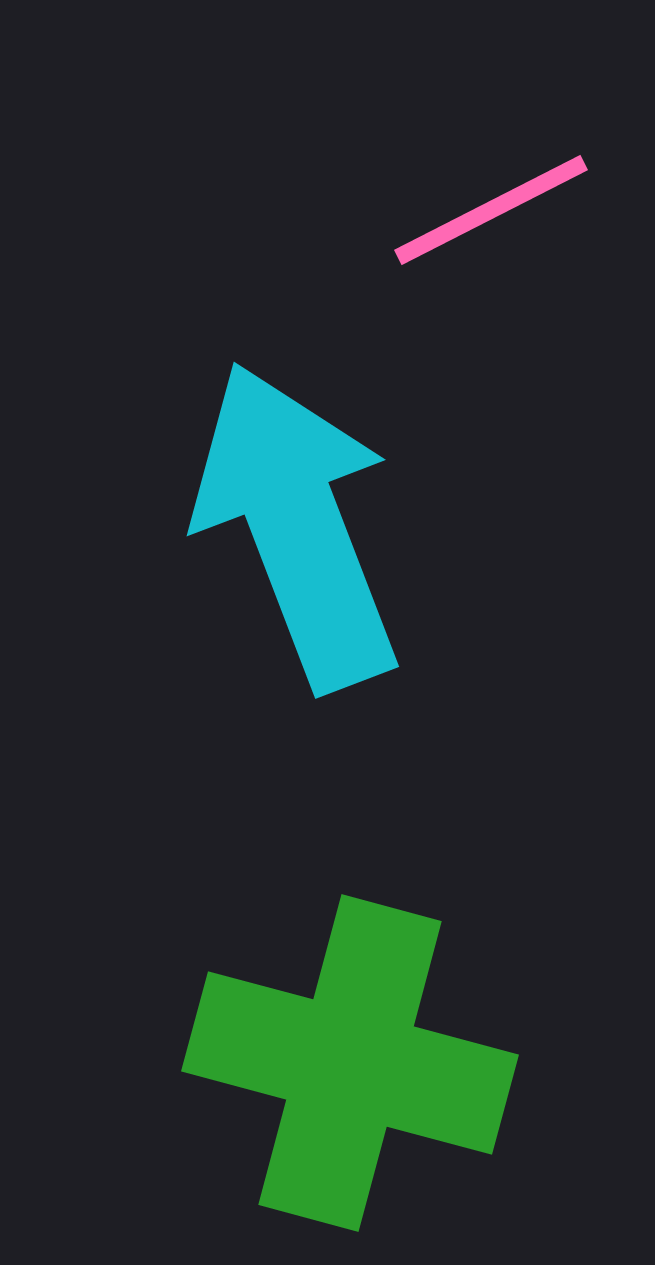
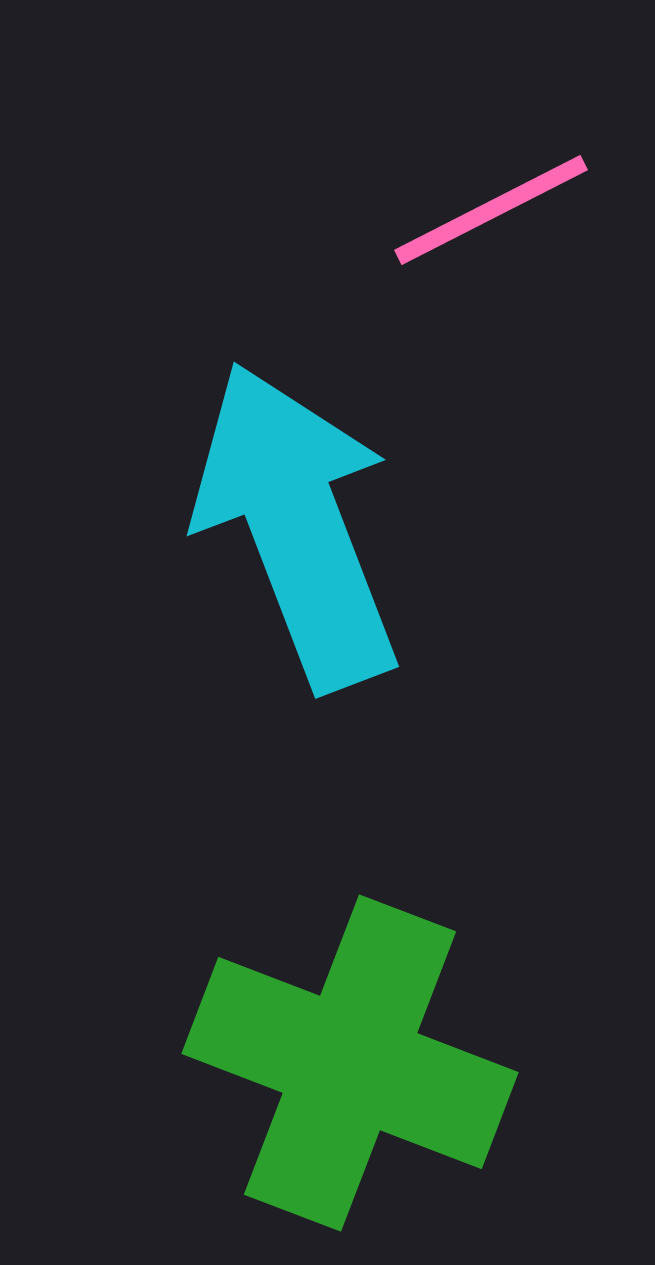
green cross: rotated 6 degrees clockwise
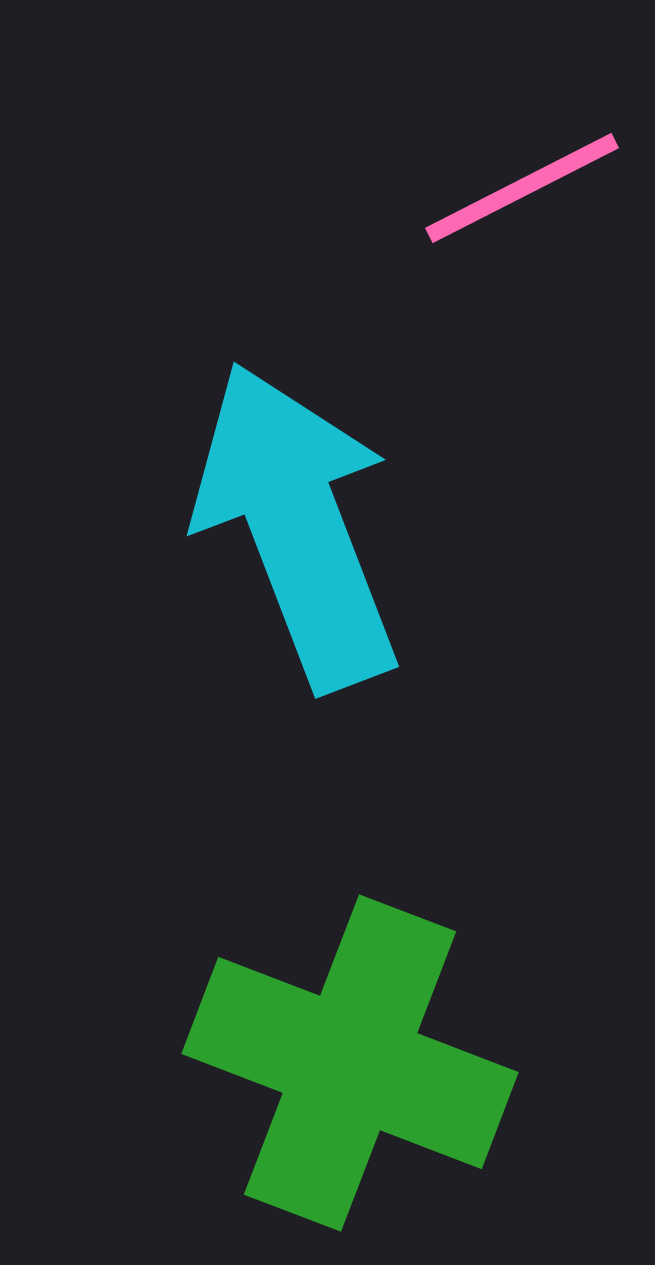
pink line: moved 31 px right, 22 px up
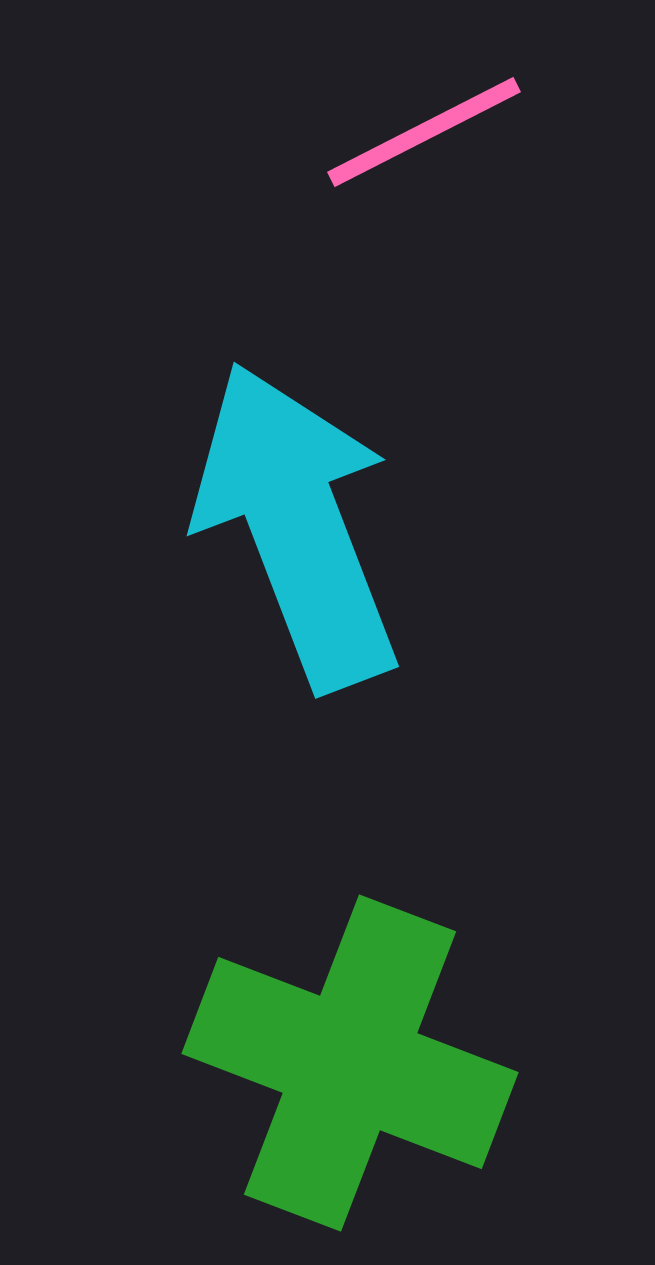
pink line: moved 98 px left, 56 px up
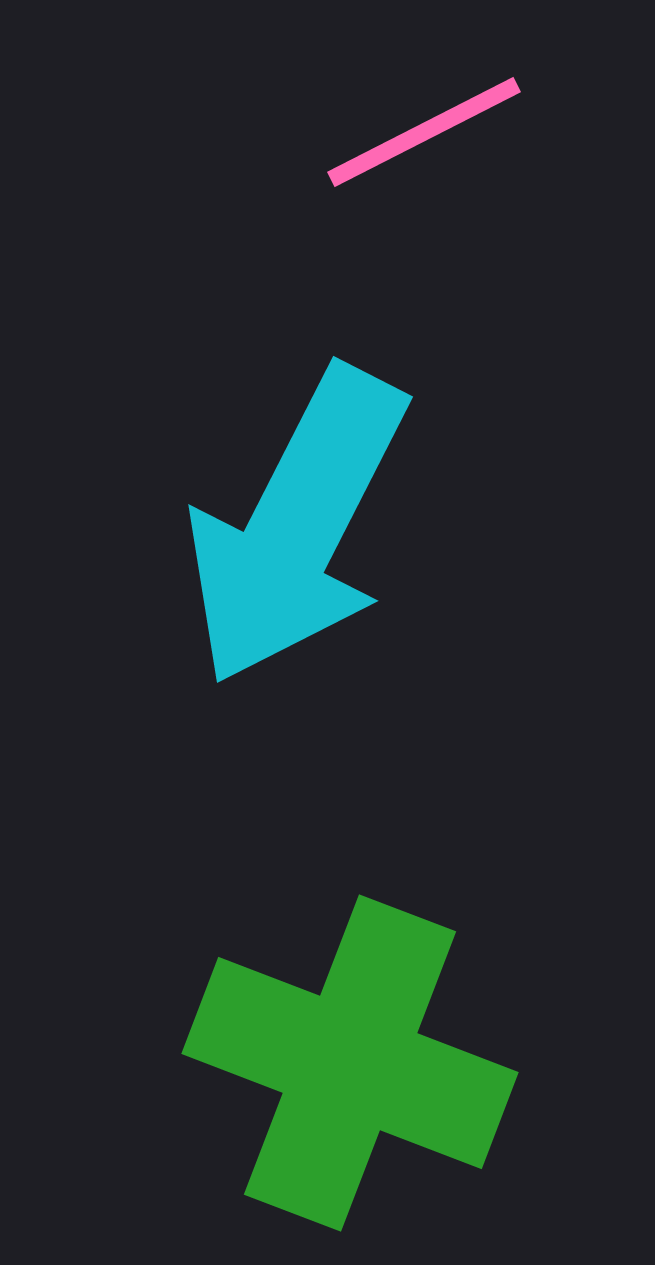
cyan arrow: rotated 132 degrees counterclockwise
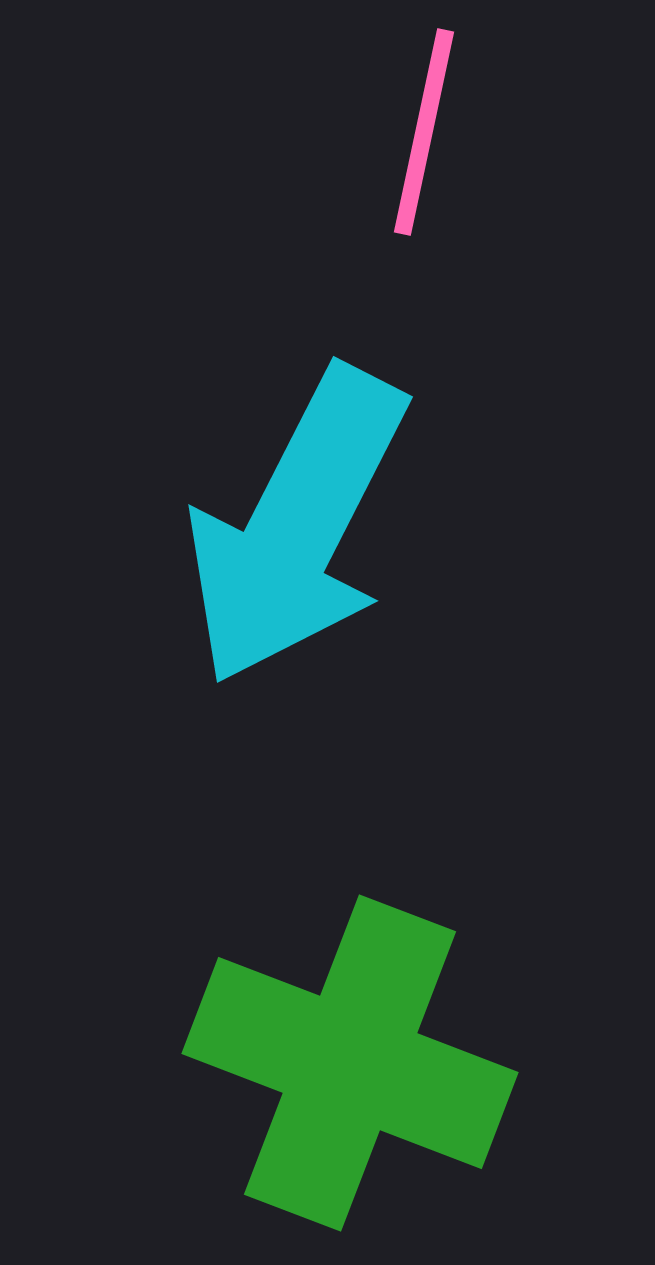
pink line: rotated 51 degrees counterclockwise
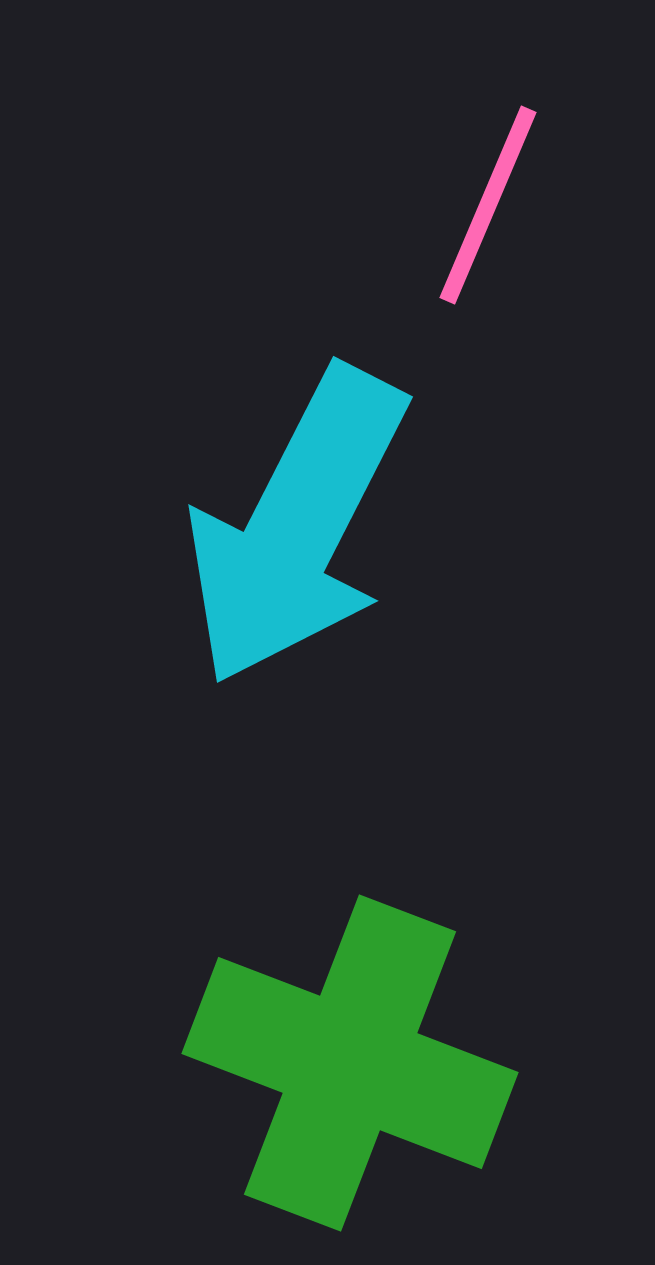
pink line: moved 64 px right, 73 px down; rotated 11 degrees clockwise
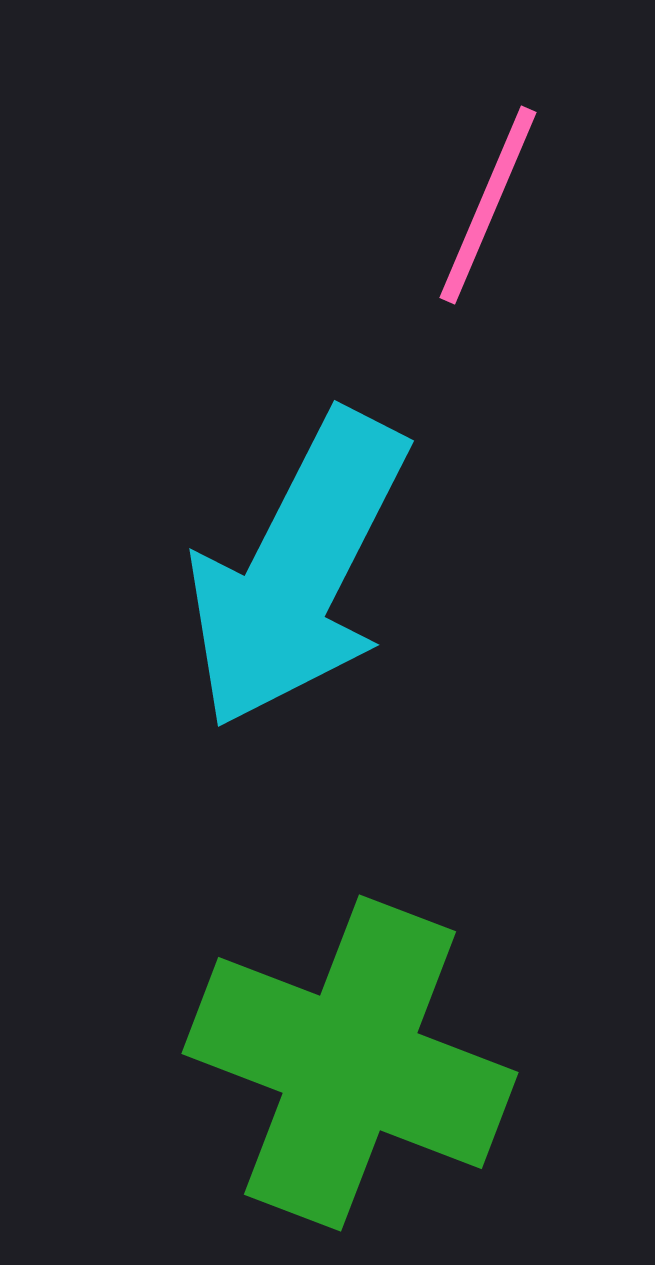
cyan arrow: moved 1 px right, 44 px down
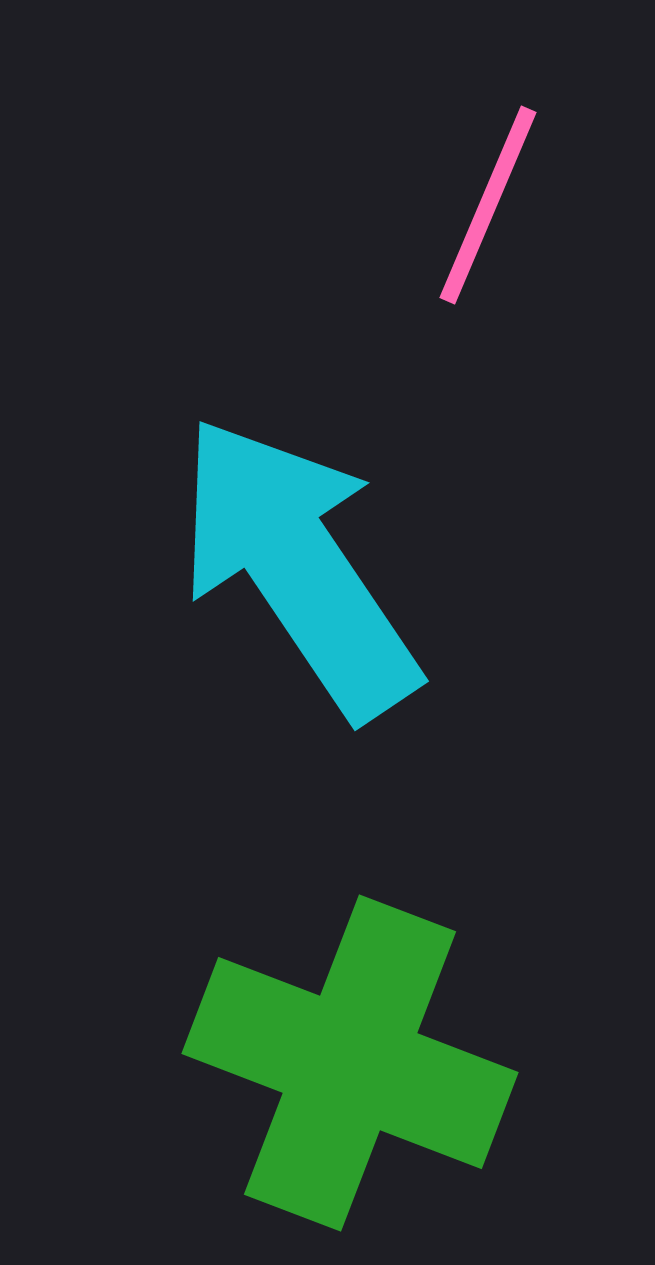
cyan arrow: moved 3 px up; rotated 119 degrees clockwise
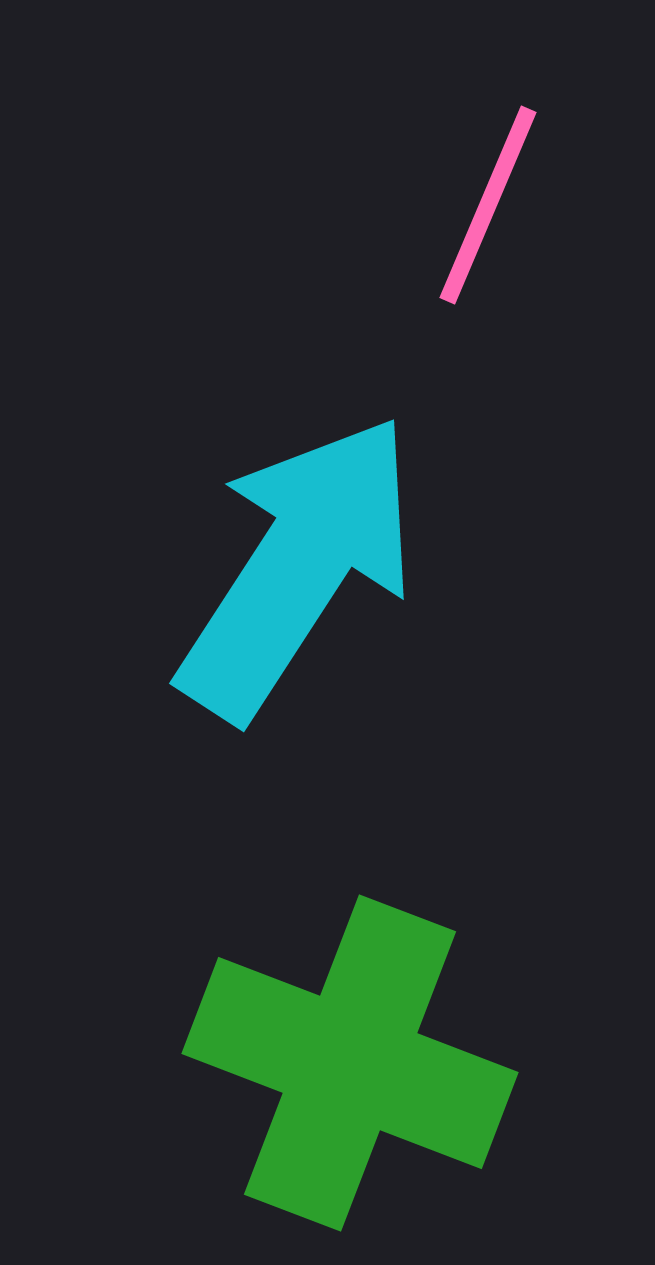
cyan arrow: rotated 67 degrees clockwise
